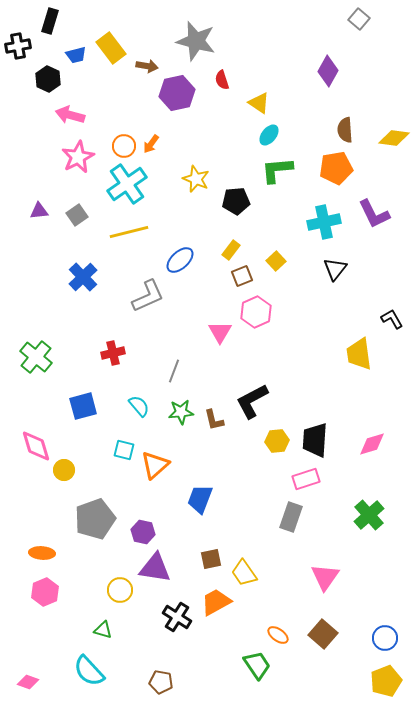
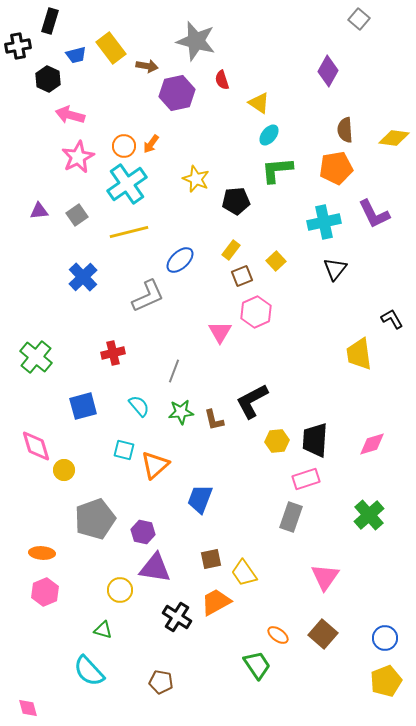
pink diamond at (28, 682): moved 26 px down; rotated 55 degrees clockwise
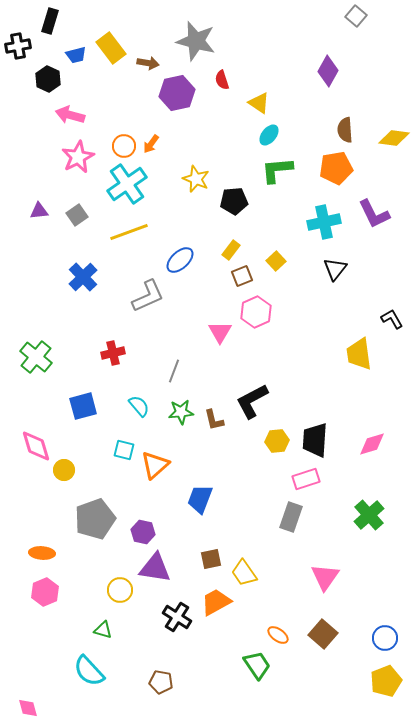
gray square at (359, 19): moved 3 px left, 3 px up
brown arrow at (147, 66): moved 1 px right, 3 px up
black pentagon at (236, 201): moved 2 px left
yellow line at (129, 232): rotated 6 degrees counterclockwise
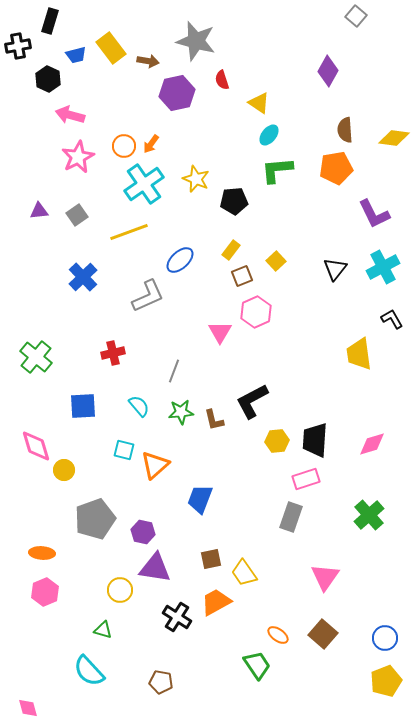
brown arrow at (148, 63): moved 2 px up
cyan cross at (127, 184): moved 17 px right
cyan cross at (324, 222): moved 59 px right, 45 px down; rotated 16 degrees counterclockwise
blue square at (83, 406): rotated 12 degrees clockwise
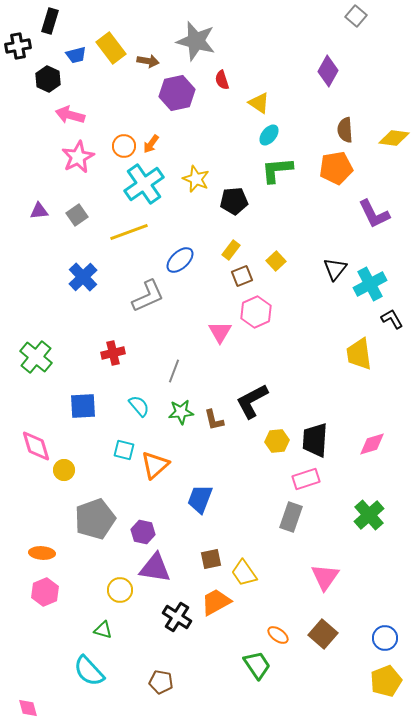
cyan cross at (383, 267): moved 13 px left, 17 px down
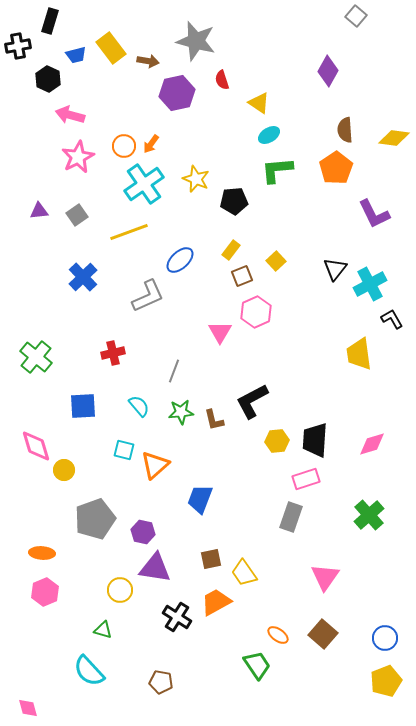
cyan ellipse at (269, 135): rotated 20 degrees clockwise
orange pentagon at (336, 168): rotated 24 degrees counterclockwise
